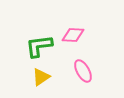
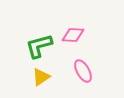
green L-shape: rotated 8 degrees counterclockwise
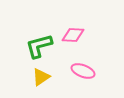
pink ellipse: rotated 40 degrees counterclockwise
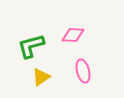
green L-shape: moved 8 px left
pink ellipse: rotated 55 degrees clockwise
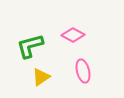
pink diamond: rotated 25 degrees clockwise
green L-shape: moved 1 px left
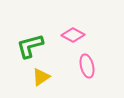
pink ellipse: moved 4 px right, 5 px up
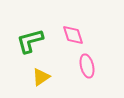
pink diamond: rotated 45 degrees clockwise
green L-shape: moved 5 px up
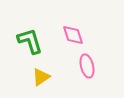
green L-shape: rotated 88 degrees clockwise
